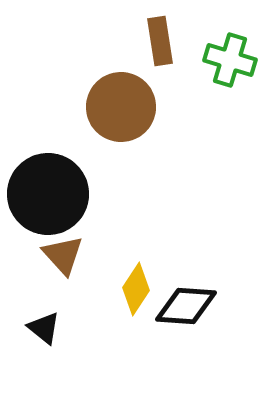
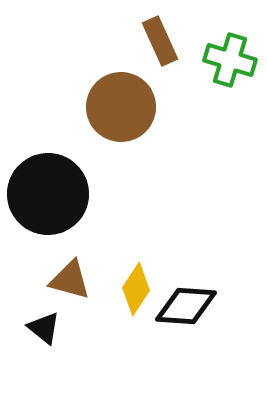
brown rectangle: rotated 15 degrees counterclockwise
brown triangle: moved 7 px right, 25 px down; rotated 33 degrees counterclockwise
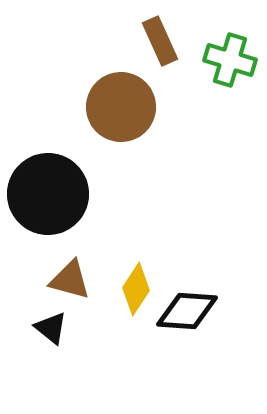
black diamond: moved 1 px right, 5 px down
black triangle: moved 7 px right
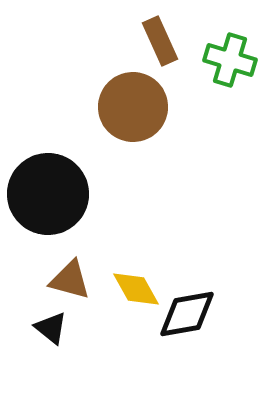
brown circle: moved 12 px right
yellow diamond: rotated 63 degrees counterclockwise
black diamond: moved 3 px down; rotated 14 degrees counterclockwise
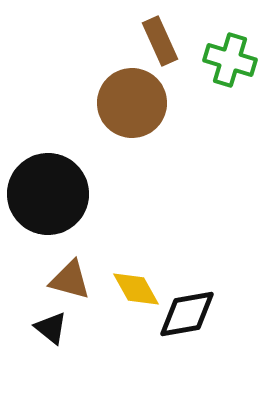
brown circle: moved 1 px left, 4 px up
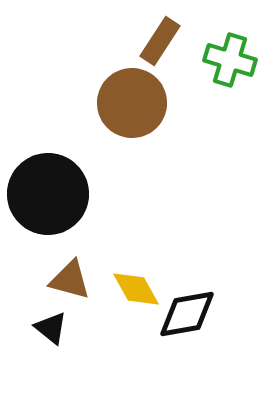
brown rectangle: rotated 57 degrees clockwise
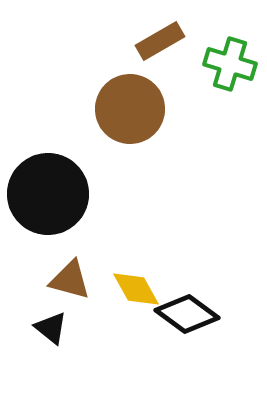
brown rectangle: rotated 27 degrees clockwise
green cross: moved 4 px down
brown circle: moved 2 px left, 6 px down
black diamond: rotated 46 degrees clockwise
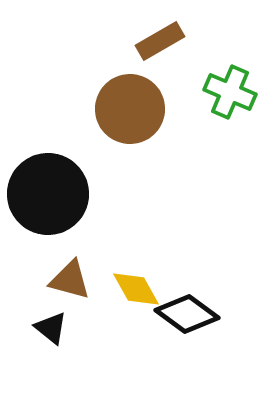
green cross: moved 28 px down; rotated 6 degrees clockwise
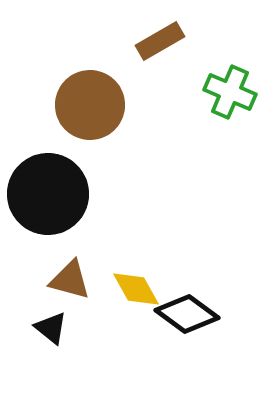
brown circle: moved 40 px left, 4 px up
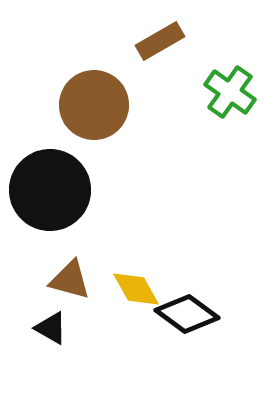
green cross: rotated 12 degrees clockwise
brown circle: moved 4 px right
black circle: moved 2 px right, 4 px up
black triangle: rotated 9 degrees counterclockwise
